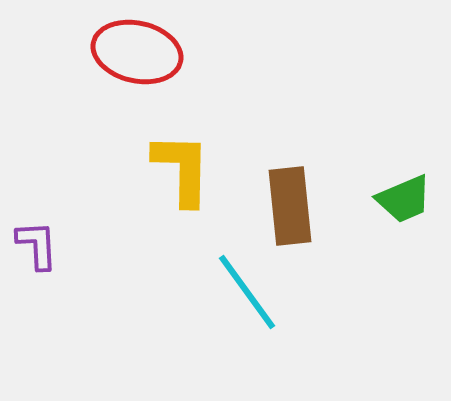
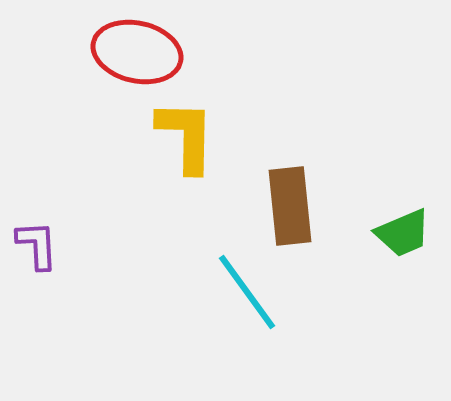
yellow L-shape: moved 4 px right, 33 px up
green trapezoid: moved 1 px left, 34 px down
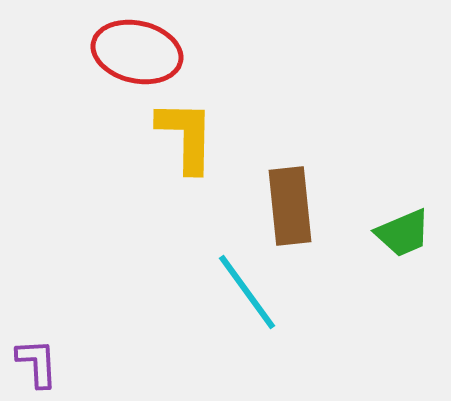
purple L-shape: moved 118 px down
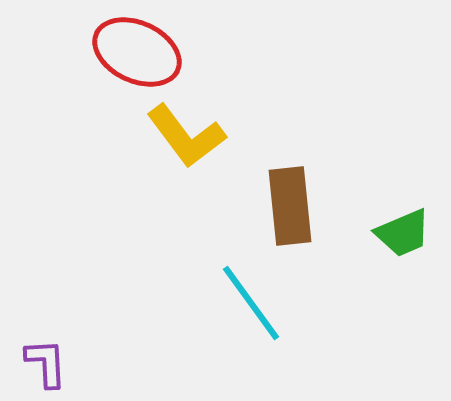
red ellipse: rotated 12 degrees clockwise
yellow L-shape: rotated 142 degrees clockwise
cyan line: moved 4 px right, 11 px down
purple L-shape: moved 9 px right
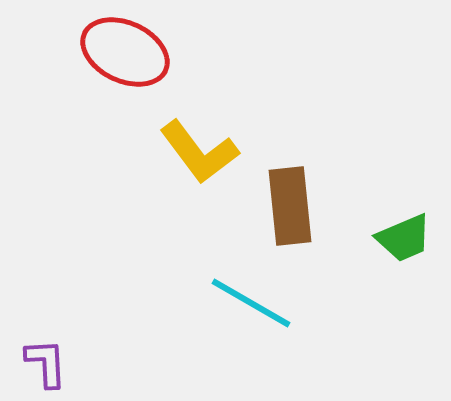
red ellipse: moved 12 px left
yellow L-shape: moved 13 px right, 16 px down
green trapezoid: moved 1 px right, 5 px down
cyan line: rotated 24 degrees counterclockwise
